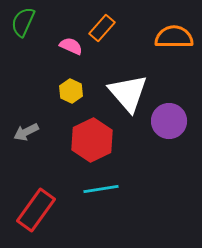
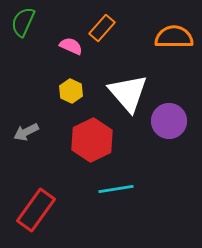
cyan line: moved 15 px right
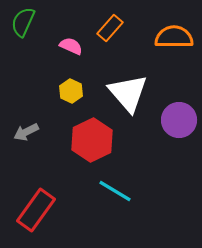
orange rectangle: moved 8 px right
purple circle: moved 10 px right, 1 px up
cyan line: moved 1 px left, 2 px down; rotated 40 degrees clockwise
